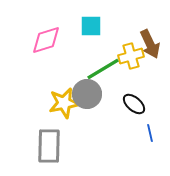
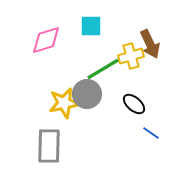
blue line: moved 1 px right; rotated 42 degrees counterclockwise
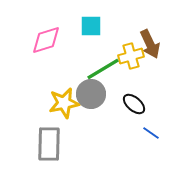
gray circle: moved 4 px right
gray rectangle: moved 2 px up
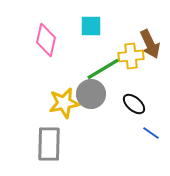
pink diamond: rotated 60 degrees counterclockwise
yellow cross: rotated 10 degrees clockwise
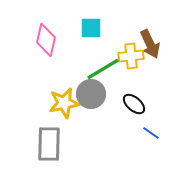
cyan square: moved 2 px down
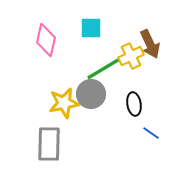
yellow cross: rotated 20 degrees counterclockwise
black ellipse: rotated 40 degrees clockwise
